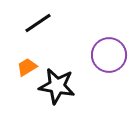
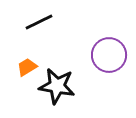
black line: moved 1 px right, 1 px up; rotated 8 degrees clockwise
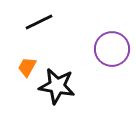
purple circle: moved 3 px right, 6 px up
orange trapezoid: rotated 30 degrees counterclockwise
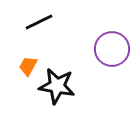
orange trapezoid: moved 1 px right, 1 px up
